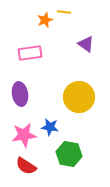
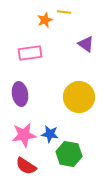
blue star: moved 7 px down
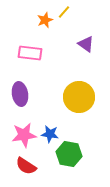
yellow line: rotated 56 degrees counterclockwise
pink rectangle: rotated 15 degrees clockwise
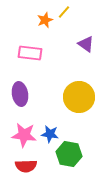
pink star: rotated 15 degrees clockwise
red semicircle: rotated 35 degrees counterclockwise
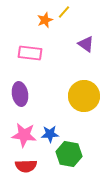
yellow circle: moved 5 px right, 1 px up
blue star: rotated 12 degrees counterclockwise
